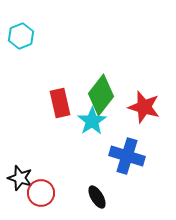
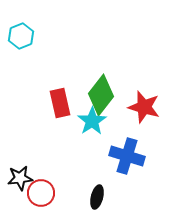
black star: rotated 25 degrees counterclockwise
black ellipse: rotated 45 degrees clockwise
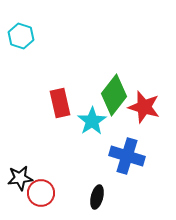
cyan hexagon: rotated 20 degrees counterclockwise
green diamond: moved 13 px right
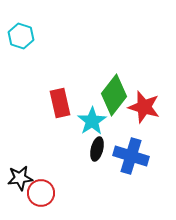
blue cross: moved 4 px right
black ellipse: moved 48 px up
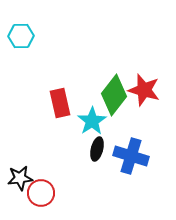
cyan hexagon: rotated 20 degrees counterclockwise
red star: moved 17 px up
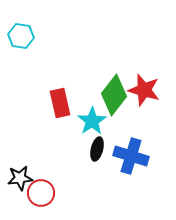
cyan hexagon: rotated 10 degrees clockwise
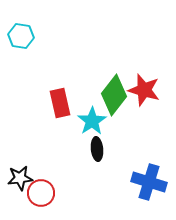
black ellipse: rotated 20 degrees counterclockwise
blue cross: moved 18 px right, 26 px down
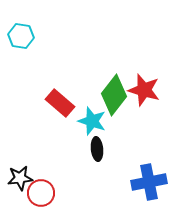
red rectangle: rotated 36 degrees counterclockwise
cyan star: rotated 20 degrees counterclockwise
blue cross: rotated 28 degrees counterclockwise
